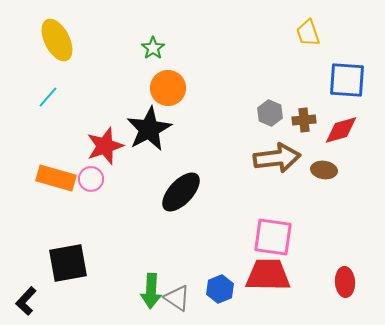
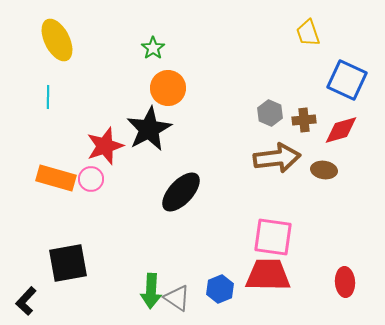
blue square: rotated 21 degrees clockwise
cyan line: rotated 40 degrees counterclockwise
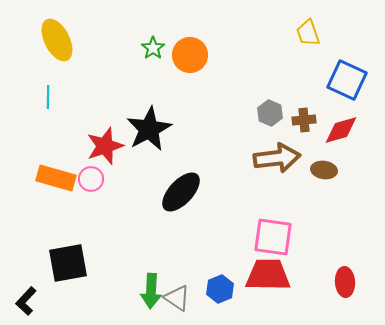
orange circle: moved 22 px right, 33 px up
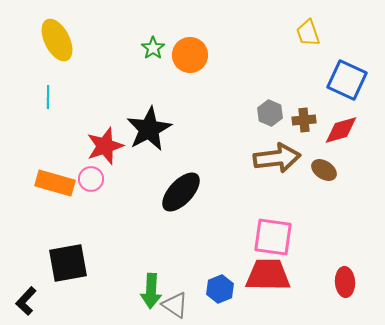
brown ellipse: rotated 25 degrees clockwise
orange rectangle: moved 1 px left, 5 px down
gray triangle: moved 2 px left, 7 px down
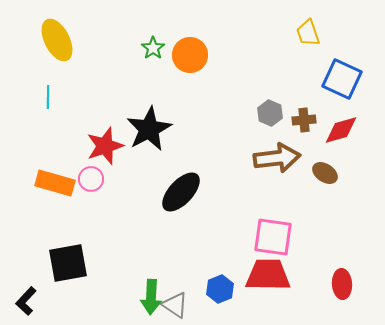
blue square: moved 5 px left, 1 px up
brown ellipse: moved 1 px right, 3 px down
red ellipse: moved 3 px left, 2 px down
green arrow: moved 6 px down
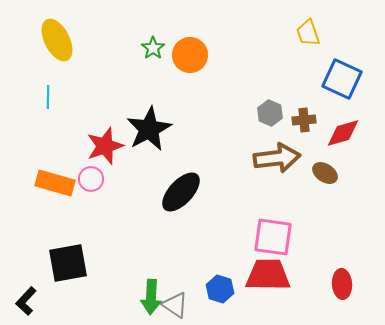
red diamond: moved 2 px right, 3 px down
blue hexagon: rotated 20 degrees counterclockwise
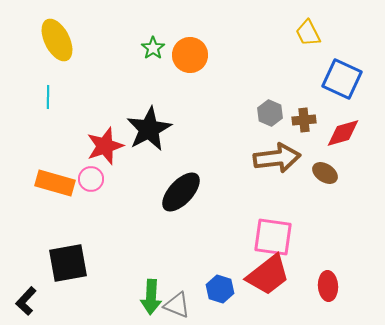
yellow trapezoid: rotated 8 degrees counterclockwise
red trapezoid: rotated 141 degrees clockwise
red ellipse: moved 14 px left, 2 px down
gray triangle: moved 2 px right; rotated 12 degrees counterclockwise
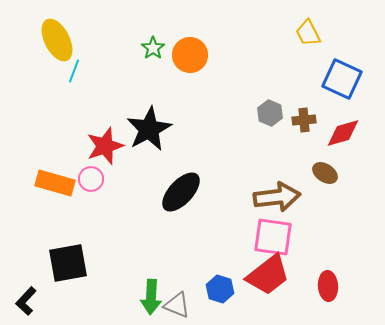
cyan line: moved 26 px right, 26 px up; rotated 20 degrees clockwise
brown arrow: moved 39 px down
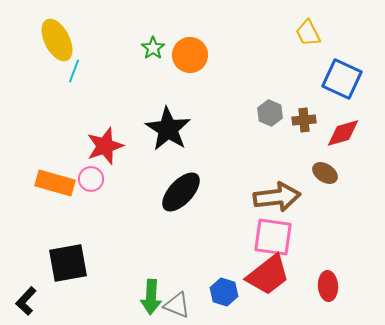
black star: moved 19 px right; rotated 12 degrees counterclockwise
blue hexagon: moved 4 px right, 3 px down
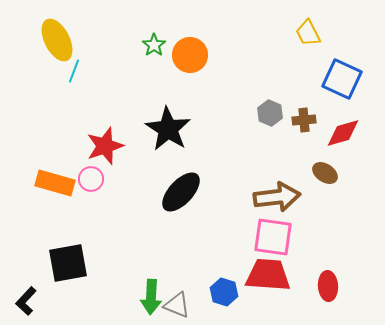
green star: moved 1 px right, 3 px up
red trapezoid: rotated 138 degrees counterclockwise
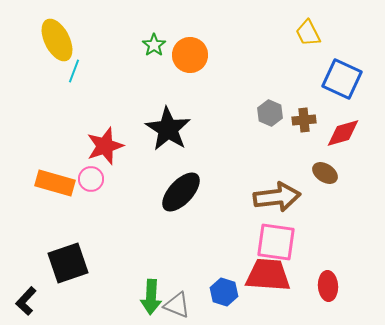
pink square: moved 3 px right, 5 px down
black square: rotated 9 degrees counterclockwise
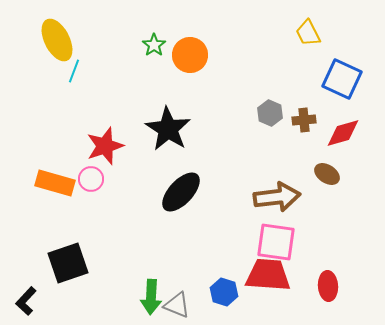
brown ellipse: moved 2 px right, 1 px down
